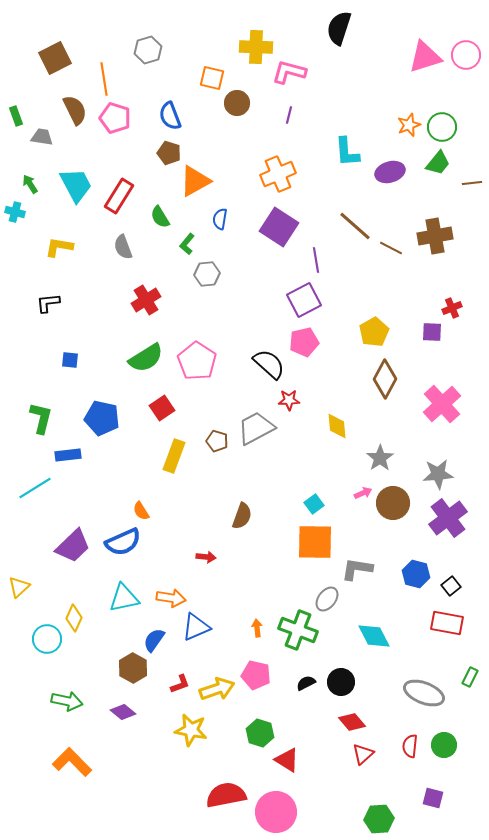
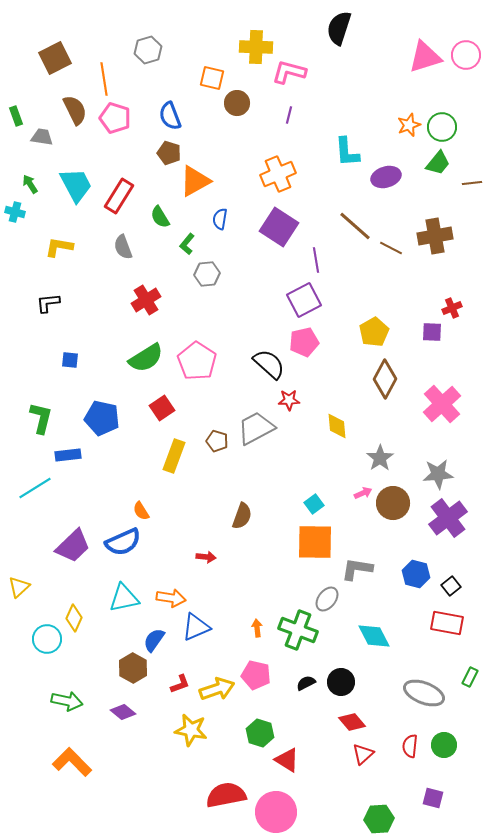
purple ellipse at (390, 172): moved 4 px left, 5 px down
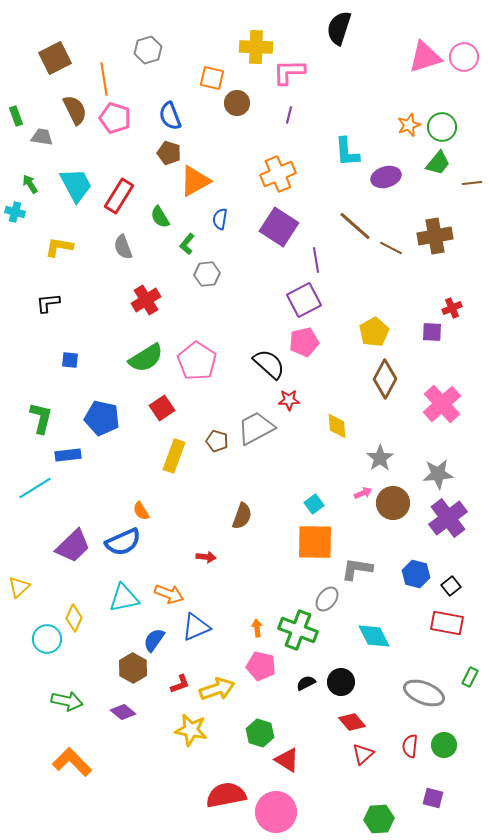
pink circle at (466, 55): moved 2 px left, 2 px down
pink L-shape at (289, 72): rotated 16 degrees counterclockwise
orange arrow at (171, 598): moved 2 px left, 4 px up; rotated 12 degrees clockwise
pink pentagon at (256, 675): moved 5 px right, 9 px up
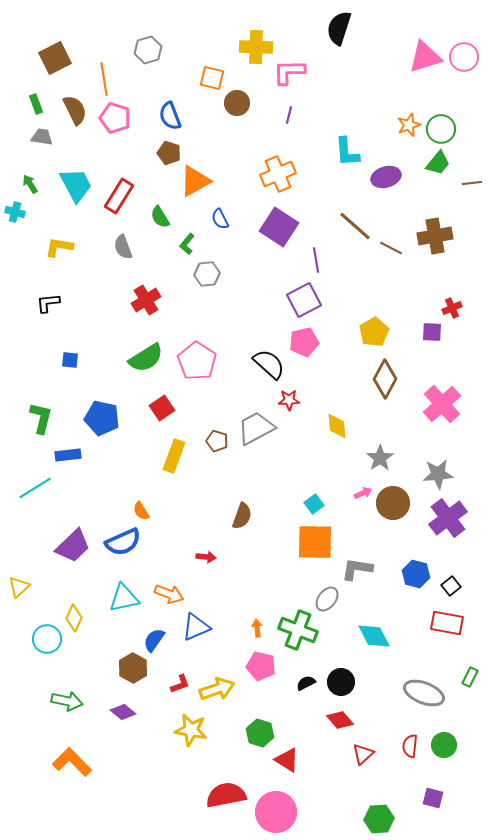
green rectangle at (16, 116): moved 20 px right, 12 px up
green circle at (442, 127): moved 1 px left, 2 px down
blue semicircle at (220, 219): rotated 35 degrees counterclockwise
red diamond at (352, 722): moved 12 px left, 2 px up
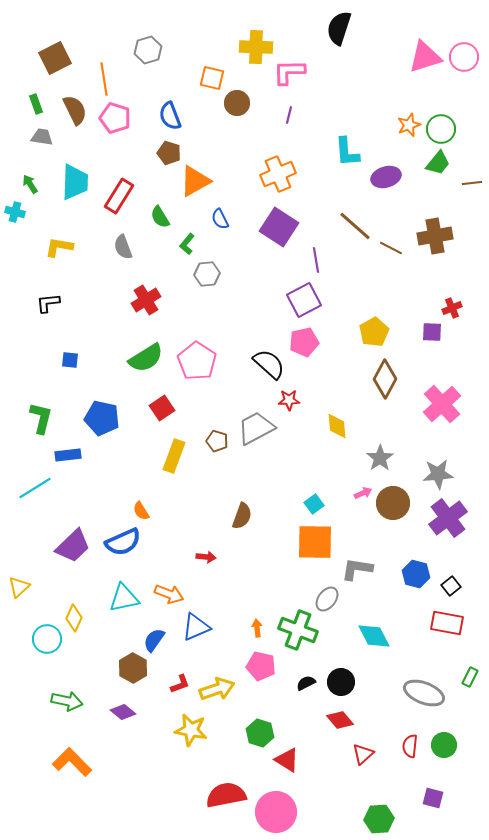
cyan trapezoid at (76, 185): moved 1 px left, 3 px up; rotated 30 degrees clockwise
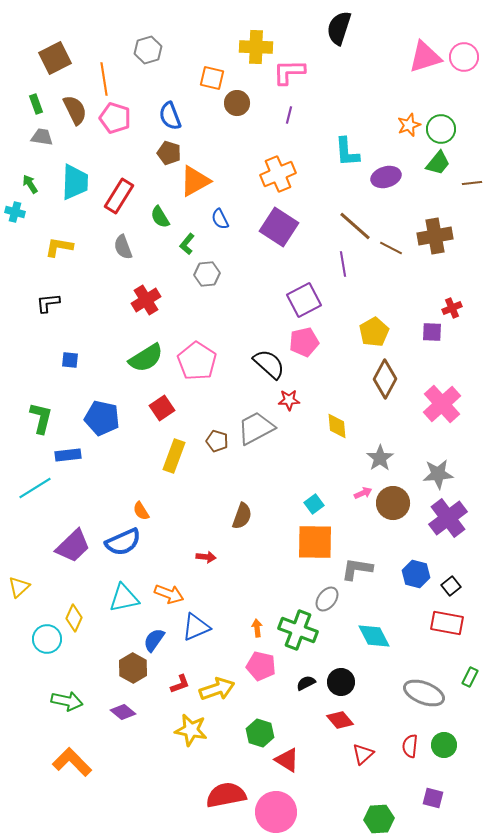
purple line at (316, 260): moved 27 px right, 4 px down
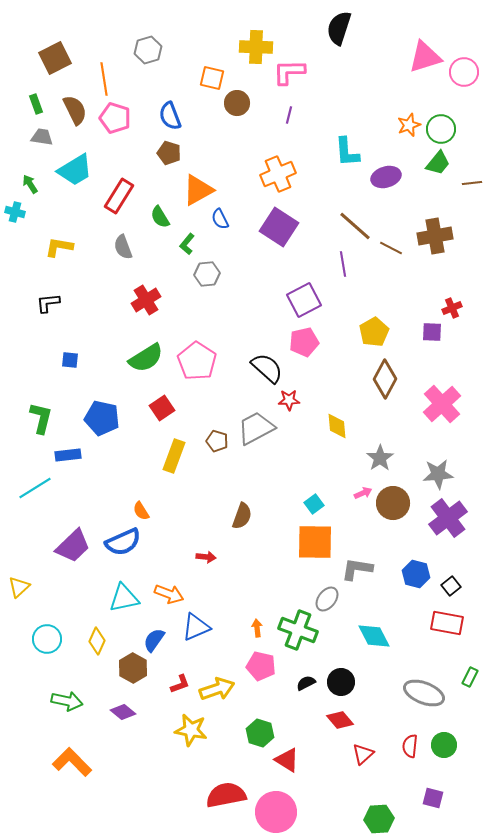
pink circle at (464, 57): moved 15 px down
orange triangle at (195, 181): moved 3 px right, 9 px down
cyan trapezoid at (75, 182): moved 12 px up; rotated 57 degrees clockwise
black semicircle at (269, 364): moved 2 px left, 4 px down
yellow diamond at (74, 618): moved 23 px right, 23 px down
